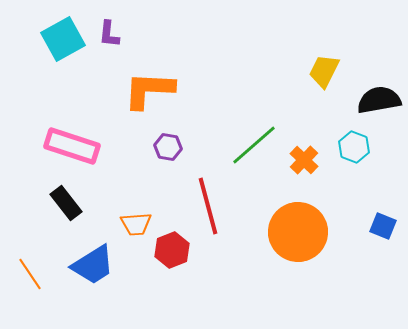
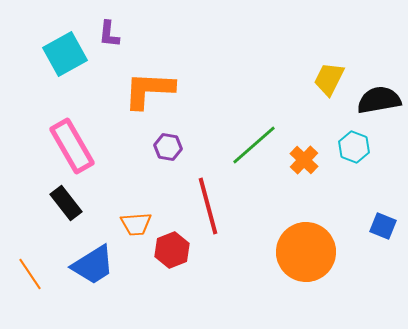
cyan square: moved 2 px right, 15 px down
yellow trapezoid: moved 5 px right, 8 px down
pink rectangle: rotated 42 degrees clockwise
orange circle: moved 8 px right, 20 px down
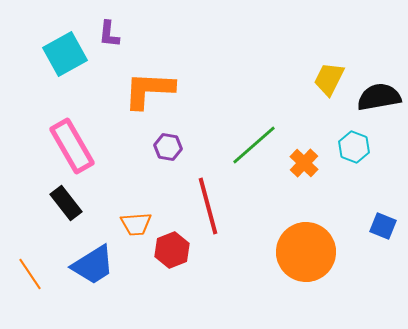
black semicircle: moved 3 px up
orange cross: moved 3 px down
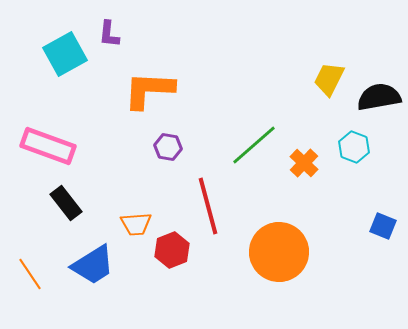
pink rectangle: moved 24 px left; rotated 40 degrees counterclockwise
orange circle: moved 27 px left
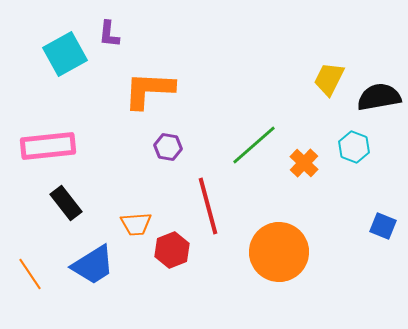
pink rectangle: rotated 26 degrees counterclockwise
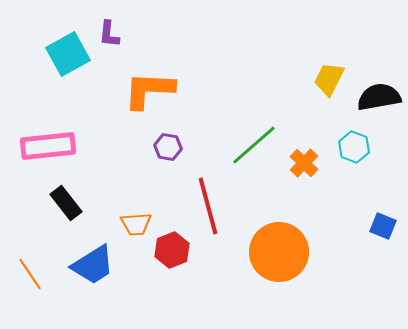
cyan square: moved 3 px right
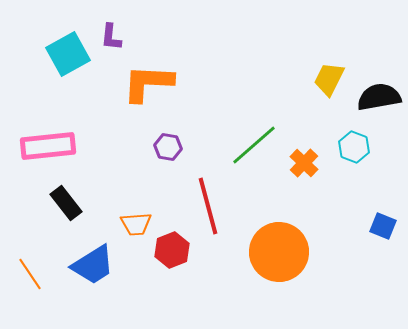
purple L-shape: moved 2 px right, 3 px down
orange L-shape: moved 1 px left, 7 px up
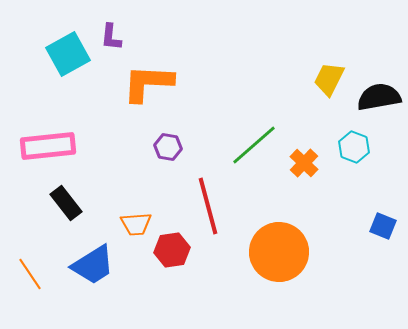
red hexagon: rotated 12 degrees clockwise
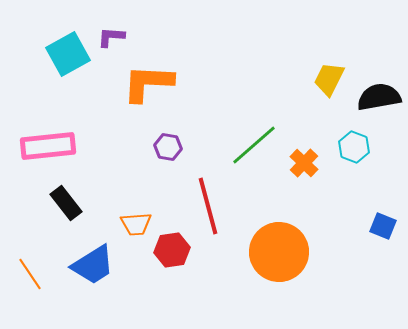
purple L-shape: rotated 88 degrees clockwise
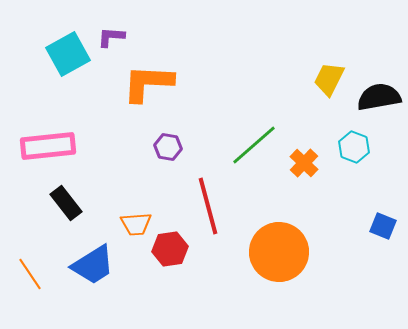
red hexagon: moved 2 px left, 1 px up
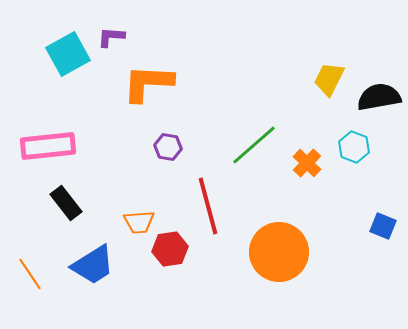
orange cross: moved 3 px right
orange trapezoid: moved 3 px right, 2 px up
